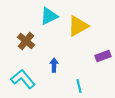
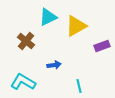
cyan triangle: moved 1 px left, 1 px down
yellow triangle: moved 2 px left
purple rectangle: moved 1 px left, 10 px up
blue arrow: rotated 80 degrees clockwise
cyan L-shape: moved 3 px down; rotated 20 degrees counterclockwise
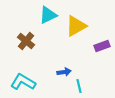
cyan triangle: moved 2 px up
blue arrow: moved 10 px right, 7 px down
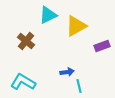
blue arrow: moved 3 px right
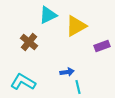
brown cross: moved 3 px right, 1 px down
cyan line: moved 1 px left, 1 px down
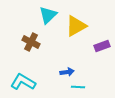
cyan triangle: rotated 18 degrees counterclockwise
brown cross: moved 2 px right; rotated 12 degrees counterclockwise
cyan line: rotated 72 degrees counterclockwise
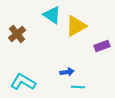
cyan triangle: moved 4 px right; rotated 42 degrees counterclockwise
brown cross: moved 14 px left, 8 px up; rotated 24 degrees clockwise
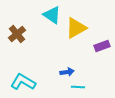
yellow triangle: moved 2 px down
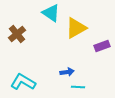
cyan triangle: moved 1 px left, 2 px up
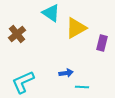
purple rectangle: moved 3 px up; rotated 56 degrees counterclockwise
blue arrow: moved 1 px left, 1 px down
cyan L-shape: rotated 55 degrees counterclockwise
cyan line: moved 4 px right
